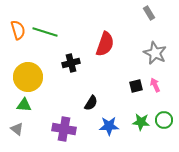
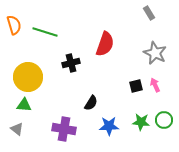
orange semicircle: moved 4 px left, 5 px up
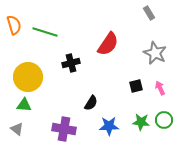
red semicircle: moved 3 px right; rotated 15 degrees clockwise
pink arrow: moved 5 px right, 3 px down
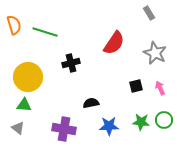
red semicircle: moved 6 px right, 1 px up
black semicircle: rotated 133 degrees counterclockwise
gray triangle: moved 1 px right, 1 px up
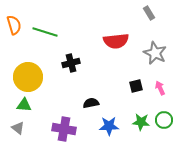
red semicircle: moved 2 px right, 2 px up; rotated 50 degrees clockwise
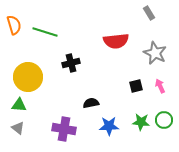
pink arrow: moved 2 px up
green triangle: moved 5 px left
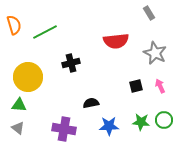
green line: rotated 45 degrees counterclockwise
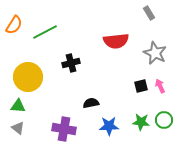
orange semicircle: rotated 48 degrees clockwise
black square: moved 5 px right
green triangle: moved 1 px left, 1 px down
